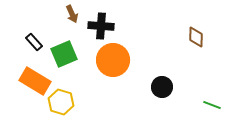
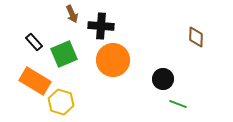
black circle: moved 1 px right, 8 px up
green line: moved 34 px left, 1 px up
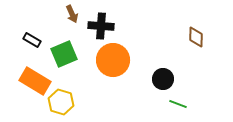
black rectangle: moved 2 px left, 2 px up; rotated 18 degrees counterclockwise
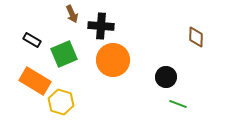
black circle: moved 3 px right, 2 px up
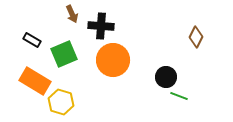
brown diamond: rotated 25 degrees clockwise
green line: moved 1 px right, 8 px up
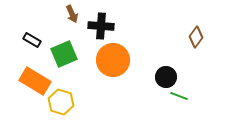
brown diamond: rotated 10 degrees clockwise
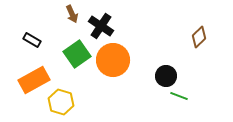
black cross: rotated 30 degrees clockwise
brown diamond: moved 3 px right; rotated 10 degrees clockwise
green square: moved 13 px right; rotated 12 degrees counterclockwise
black circle: moved 1 px up
orange rectangle: moved 1 px left, 1 px up; rotated 60 degrees counterclockwise
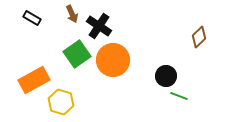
black cross: moved 2 px left
black rectangle: moved 22 px up
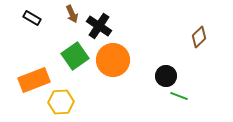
green square: moved 2 px left, 2 px down
orange rectangle: rotated 8 degrees clockwise
yellow hexagon: rotated 20 degrees counterclockwise
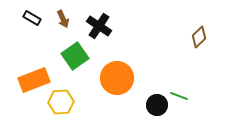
brown arrow: moved 9 px left, 5 px down
orange circle: moved 4 px right, 18 px down
black circle: moved 9 px left, 29 px down
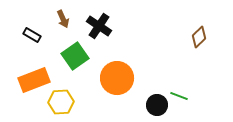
black rectangle: moved 17 px down
